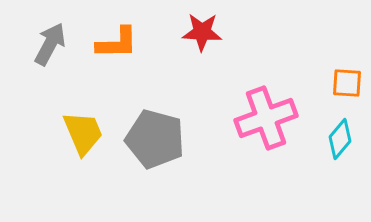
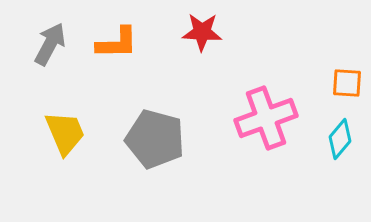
yellow trapezoid: moved 18 px left
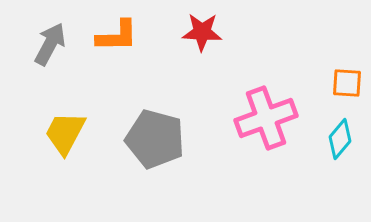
orange L-shape: moved 7 px up
yellow trapezoid: rotated 129 degrees counterclockwise
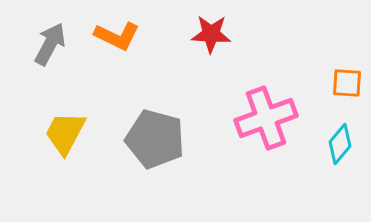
red star: moved 9 px right, 2 px down
orange L-shape: rotated 27 degrees clockwise
cyan diamond: moved 5 px down
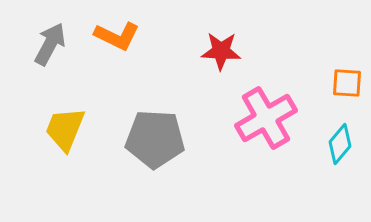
red star: moved 10 px right, 17 px down
pink cross: rotated 10 degrees counterclockwise
yellow trapezoid: moved 4 px up; rotated 6 degrees counterclockwise
gray pentagon: rotated 12 degrees counterclockwise
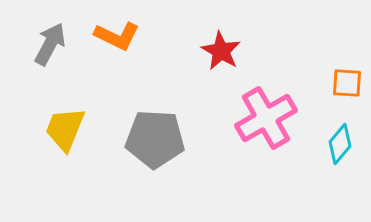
red star: rotated 27 degrees clockwise
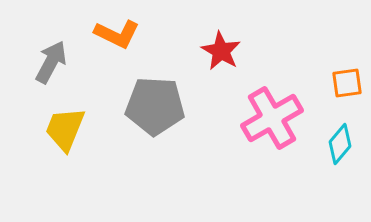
orange L-shape: moved 2 px up
gray arrow: moved 1 px right, 18 px down
orange square: rotated 12 degrees counterclockwise
pink cross: moved 6 px right
gray pentagon: moved 33 px up
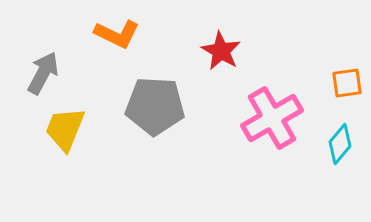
gray arrow: moved 8 px left, 11 px down
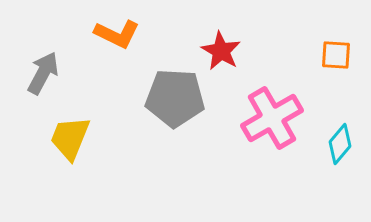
orange square: moved 11 px left, 28 px up; rotated 12 degrees clockwise
gray pentagon: moved 20 px right, 8 px up
yellow trapezoid: moved 5 px right, 9 px down
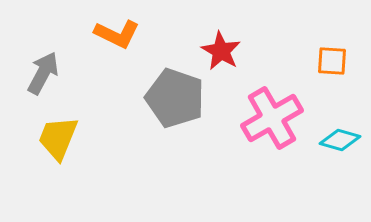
orange square: moved 4 px left, 6 px down
gray pentagon: rotated 16 degrees clockwise
yellow trapezoid: moved 12 px left
cyan diamond: moved 4 px up; rotated 66 degrees clockwise
